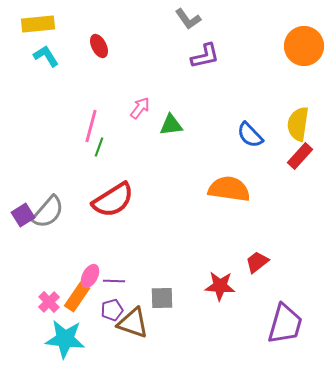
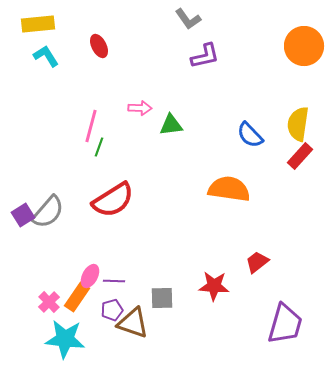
pink arrow: rotated 55 degrees clockwise
red star: moved 6 px left
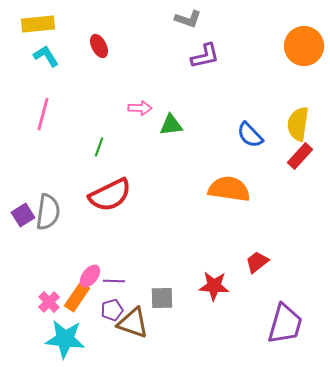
gray L-shape: rotated 36 degrees counterclockwise
pink line: moved 48 px left, 12 px up
red semicircle: moved 3 px left, 5 px up; rotated 6 degrees clockwise
gray semicircle: rotated 33 degrees counterclockwise
pink ellipse: rotated 10 degrees clockwise
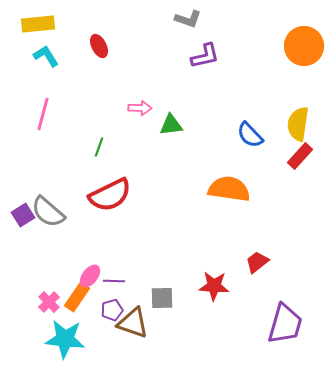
gray semicircle: rotated 123 degrees clockwise
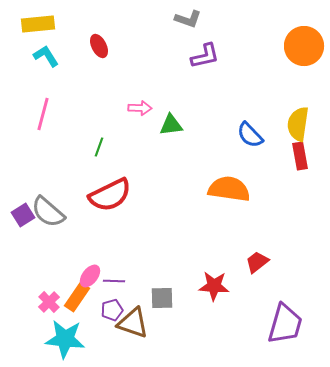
red rectangle: rotated 52 degrees counterclockwise
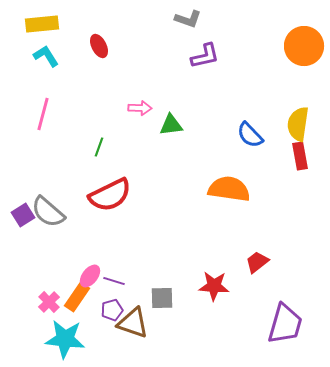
yellow rectangle: moved 4 px right
purple line: rotated 15 degrees clockwise
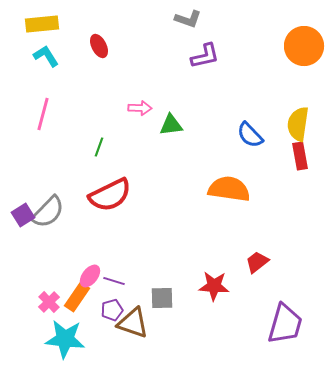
gray semicircle: rotated 87 degrees counterclockwise
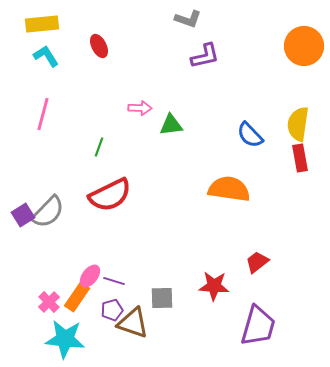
red rectangle: moved 2 px down
purple trapezoid: moved 27 px left, 2 px down
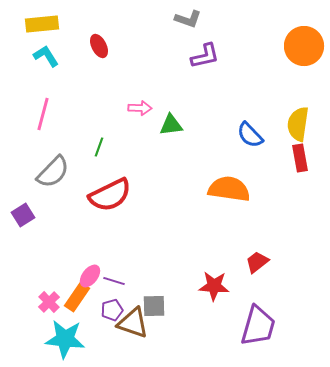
gray semicircle: moved 5 px right, 40 px up
gray square: moved 8 px left, 8 px down
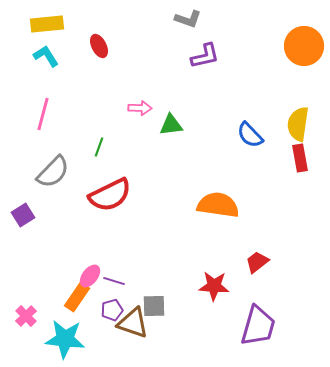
yellow rectangle: moved 5 px right
orange semicircle: moved 11 px left, 16 px down
pink cross: moved 23 px left, 14 px down
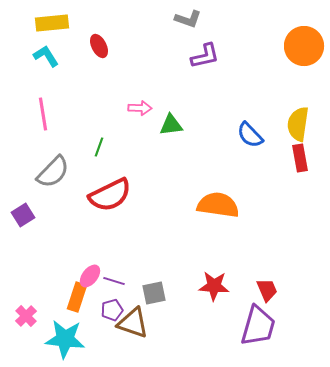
yellow rectangle: moved 5 px right, 1 px up
pink line: rotated 24 degrees counterclockwise
red trapezoid: moved 10 px right, 28 px down; rotated 105 degrees clockwise
orange rectangle: rotated 16 degrees counterclockwise
gray square: moved 13 px up; rotated 10 degrees counterclockwise
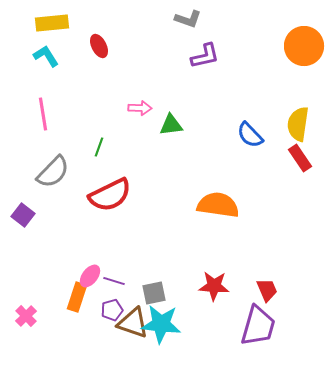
red rectangle: rotated 24 degrees counterclockwise
purple square: rotated 20 degrees counterclockwise
cyan star: moved 96 px right, 15 px up
